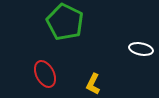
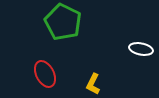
green pentagon: moved 2 px left
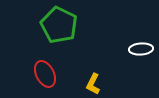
green pentagon: moved 4 px left, 3 px down
white ellipse: rotated 15 degrees counterclockwise
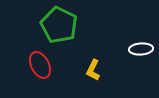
red ellipse: moved 5 px left, 9 px up
yellow L-shape: moved 14 px up
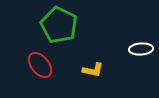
red ellipse: rotated 12 degrees counterclockwise
yellow L-shape: rotated 105 degrees counterclockwise
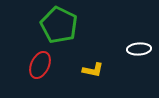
white ellipse: moved 2 px left
red ellipse: rotated 64 degrees clockwise
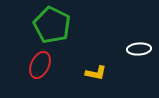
green pentagon: moved 7 px left
yellow L-shape: moved 3 px right, 3 px down
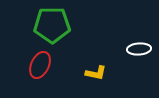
green pentagon: rotated 27 degrees counterclockwise
